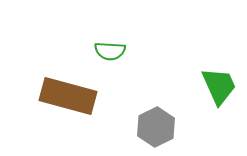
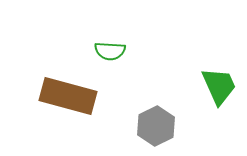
gray hexagon: moved 1 px up
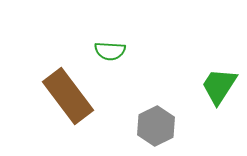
green trapezoid: rotated 123 degrees counterclockwise
brown rectangle: rotated 38 degrees clockwise
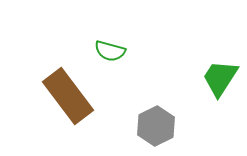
green semicircle: rotated 12 degrees clockwise
green trapezoid: moved 1 px right, 8 px up
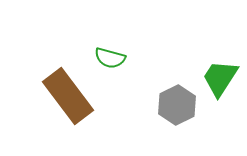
green semicircle: moved 7 px down
gray hexagon: moved 21 px right, 21 px up
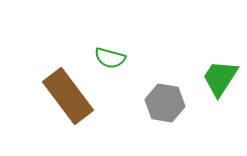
gray hexagon: moved 12 px left, 2 px up; rotated 24 degrees counterclockwise
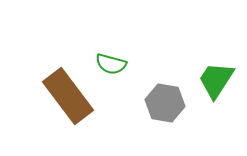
green semicircle: moved 1 px right, 6 px down
green trapezoid: moved 4 px left, 2 px down
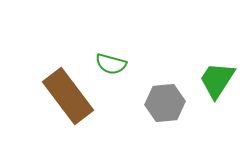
green trapezoid: moved 1 px right
gray hexagon: rotated 15 degrees counterclockwise
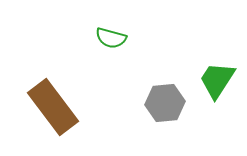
green semicircle: moved 26 px up
brown rectangle: moved 15 px left, 11 px down
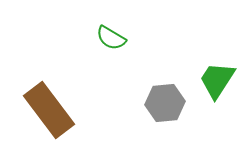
green semicircle: rotated 16 degrees clockwise
brown rectangle: moved 4 px left, 3 px down
